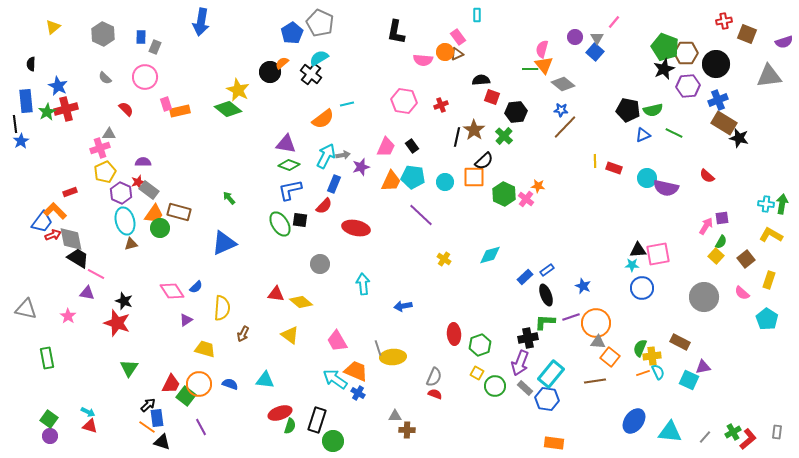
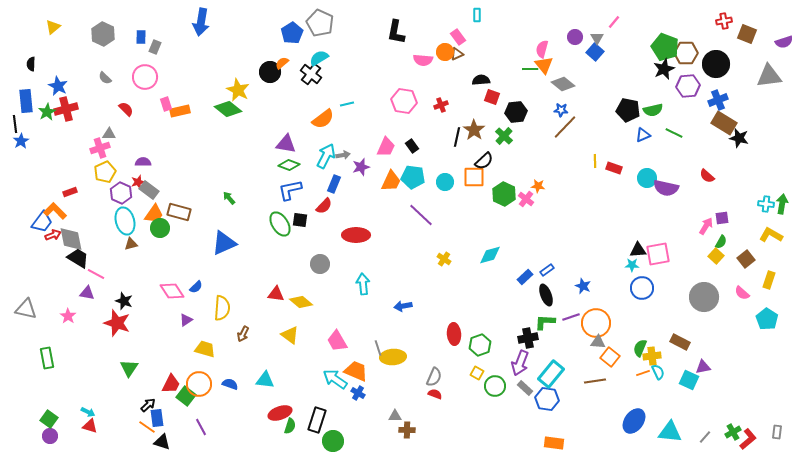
red ellipse at (356, 228): moved 7 px down; rotated 12 degrees counterclockwise
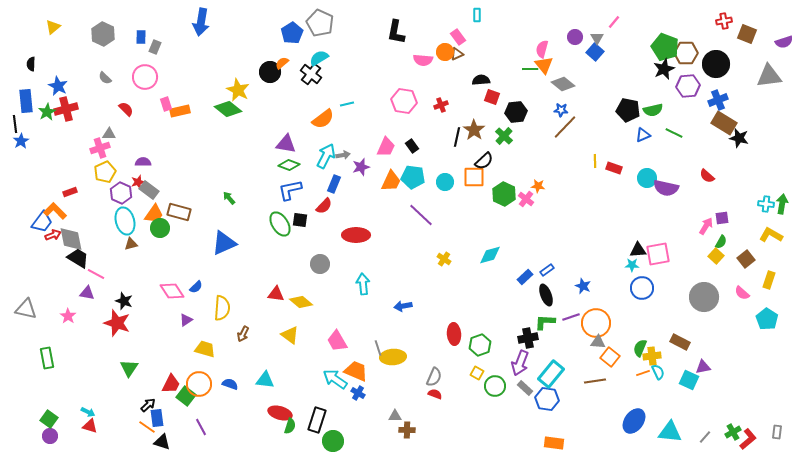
red ellipse at (280, 413): rotated 35 degrees clockwise
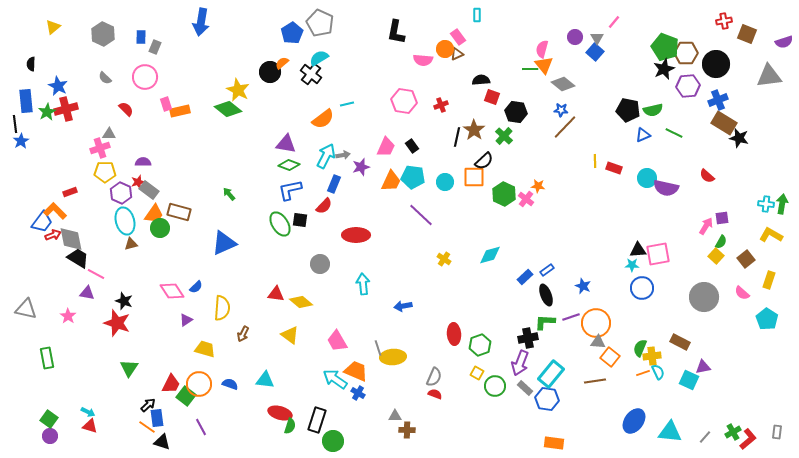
orange circle at (445, 52): moved 3 px up
black hexagon at (516, 112): rotated 15 degrees clockwise
yellow pentagon at (105, 172): rotated 25 degrees clockwise
green arrow at (229, 198): moved 4 px up
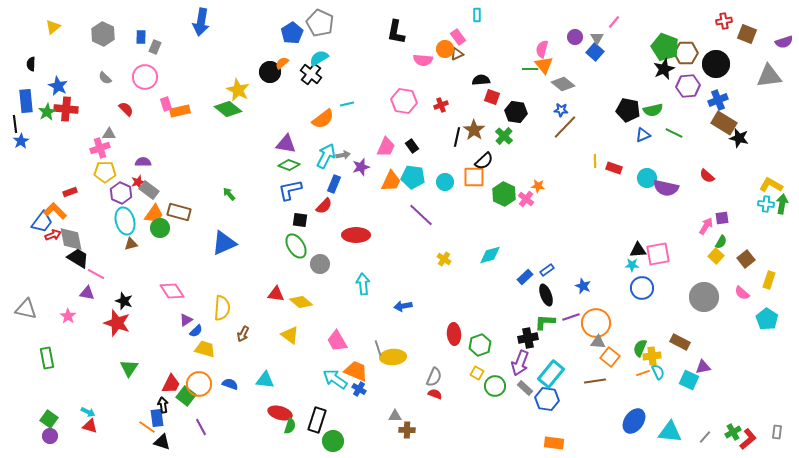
red cross at (66, 109): rotated 20 degrees clockwise
green ellipse at (280, 224): moved 16 px right, 22 px down
yellow L-shape at (771, 235): moved 50 px up
blue semicircle at (196, 287): moved 44 px down
blue cross at (358, 393): moved 1 px right, 4 px up
black arrow at (148, 405): moved 15 px right; rotated 56 degrees counterclockwise
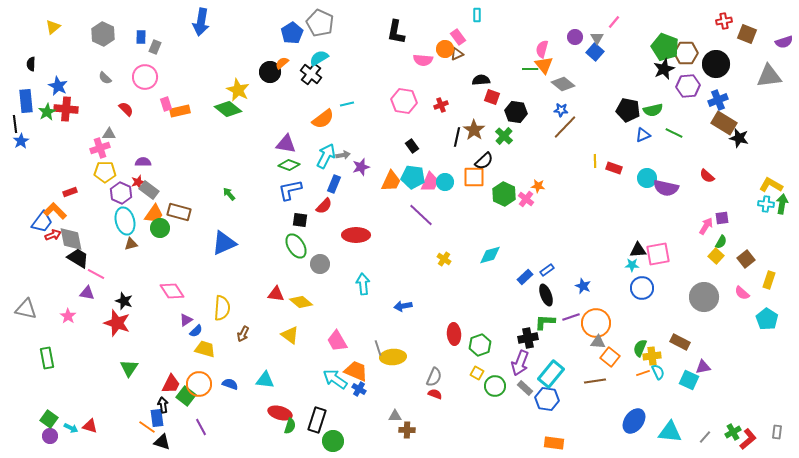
pink trapezoid at (386, 147): moved 44 px right, 35 px down
cyan arrow at (88, 412): moved 17 px left, 16 px down
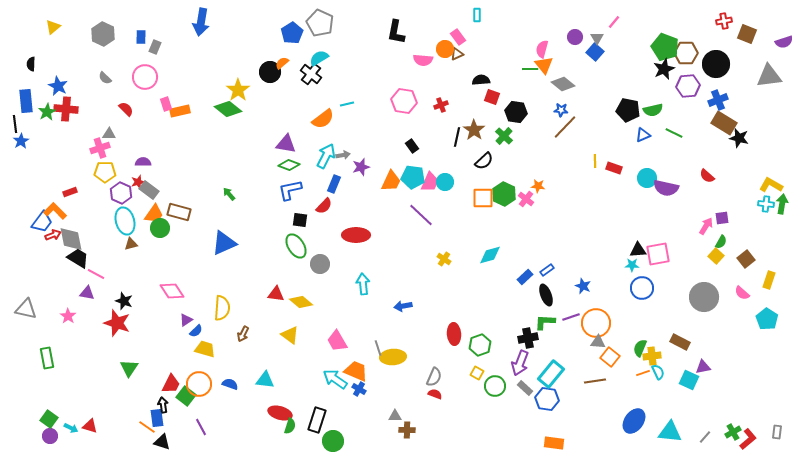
yellow star at (238, 90): rotated 10 degrees clockwise
orange square at (474, 177): moved 9 px right, 21 px down
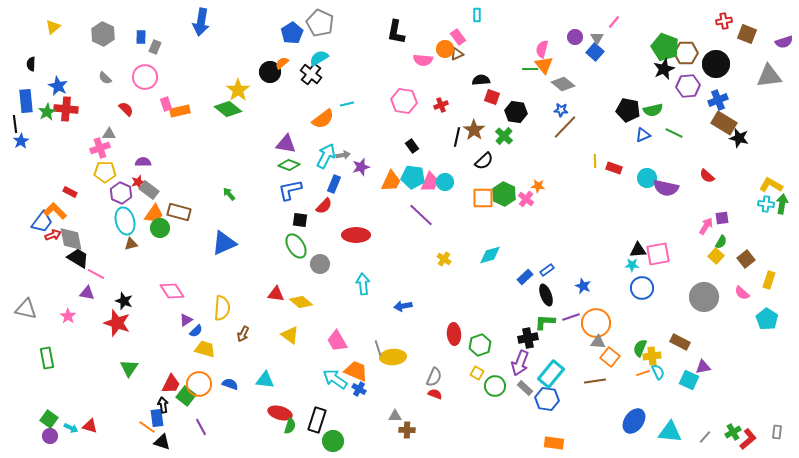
red rectangle at (70, 192): rotated 48 degrees clockwise
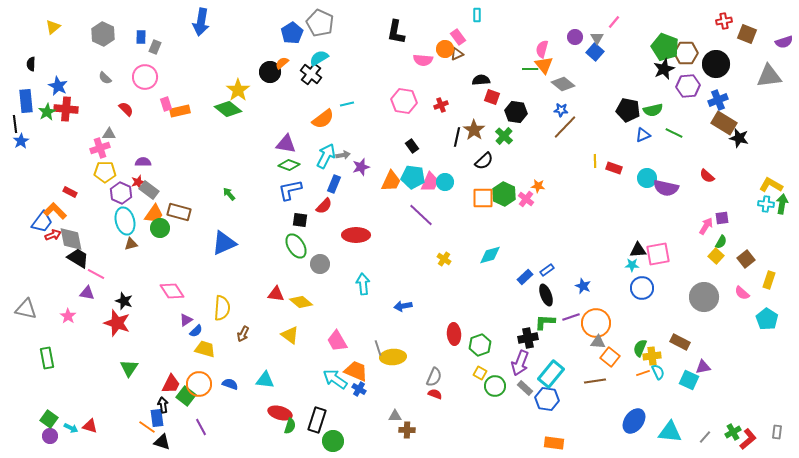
yellow square at (477, 373): moved 3 px right
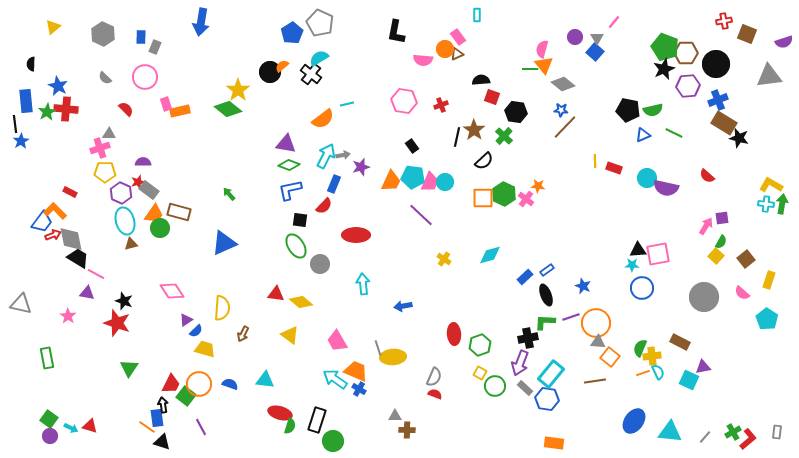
orange semicircle at (282, 63): moved 3 px down
gray triangle at (26, 309): moved 5 px left, 5 px up
